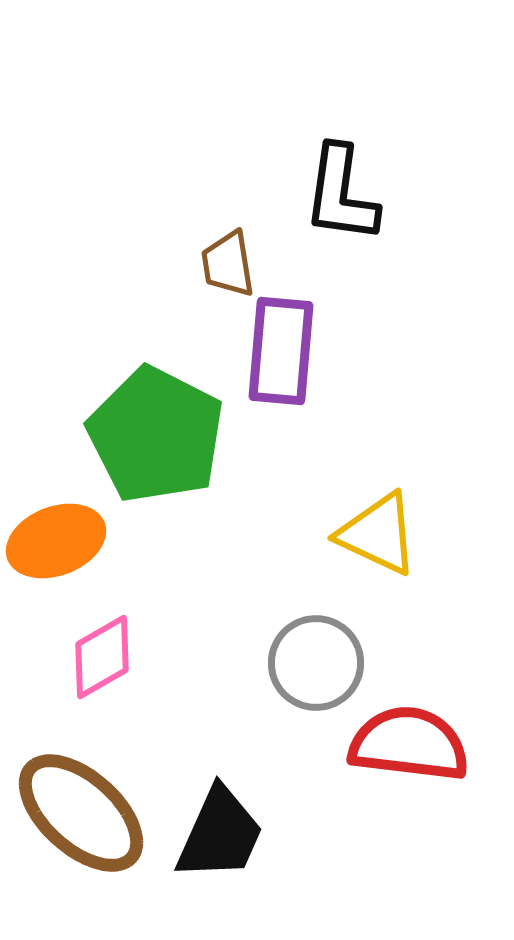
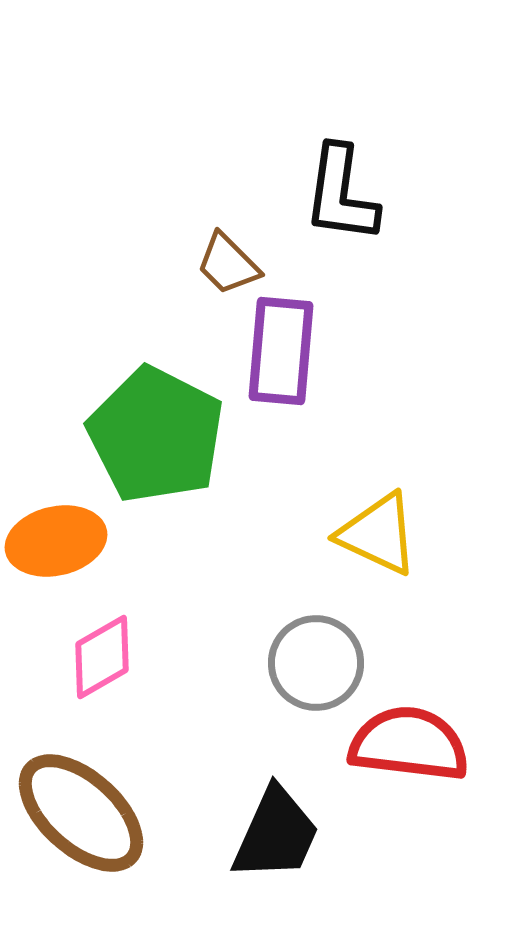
brown trapezoid: rotated 36 degrees counterclockwise
orange ellipse: rotated 8 degrees clockwise
black trapezoid: moved 56 px right
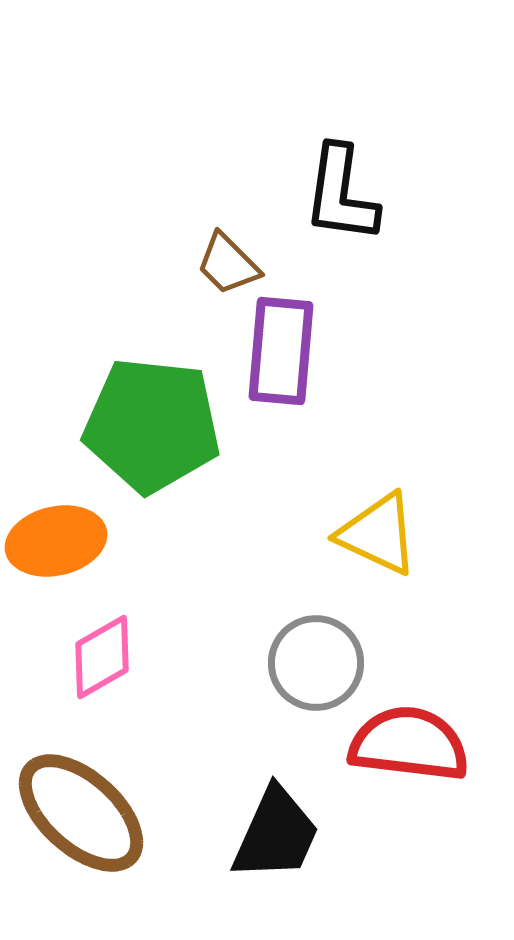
green pentagon: moved 4 px left, 10 px up; rotated 21 degrees counterclockwise
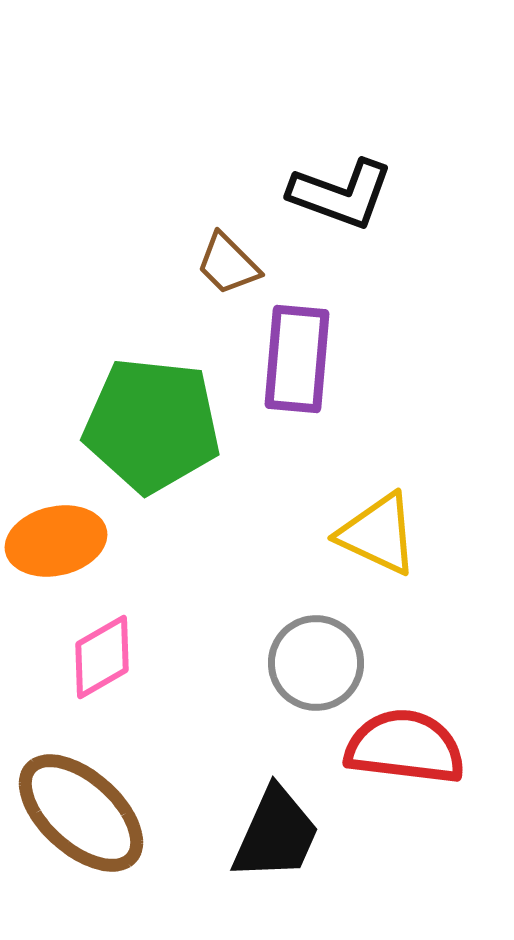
black L-shape: rotated 78 degrees counterclockwise
purple rectangle: moved 16 px right, 8 px down
red semicircle: moved 4 px left, 3 px down
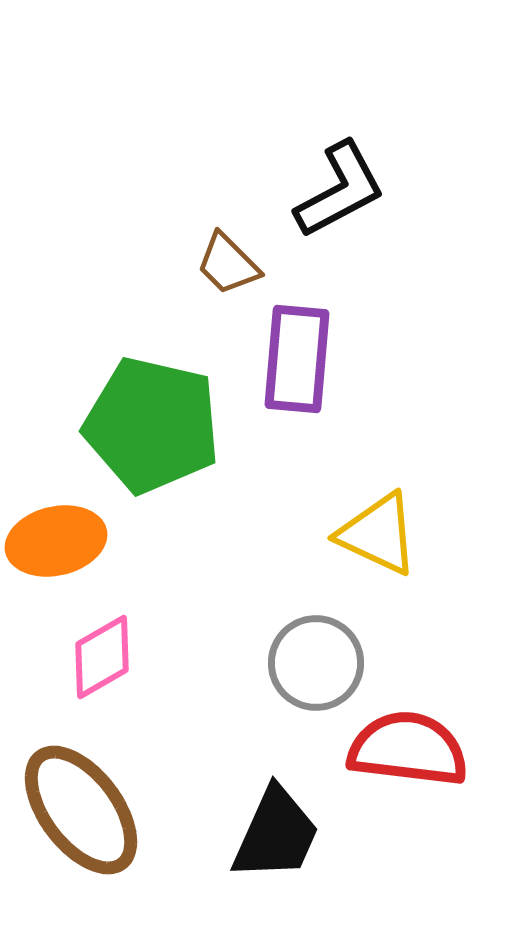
black L-shape: moved 1 px left, 4 px up; rotated 48 degrees counterclockwise
green pentagon: rotated 7 degrees clockwise
red semicircle: moved 3 px right, 2 px down
brown ellipse: moved 3 px up; rotated 11 degrees clockwise
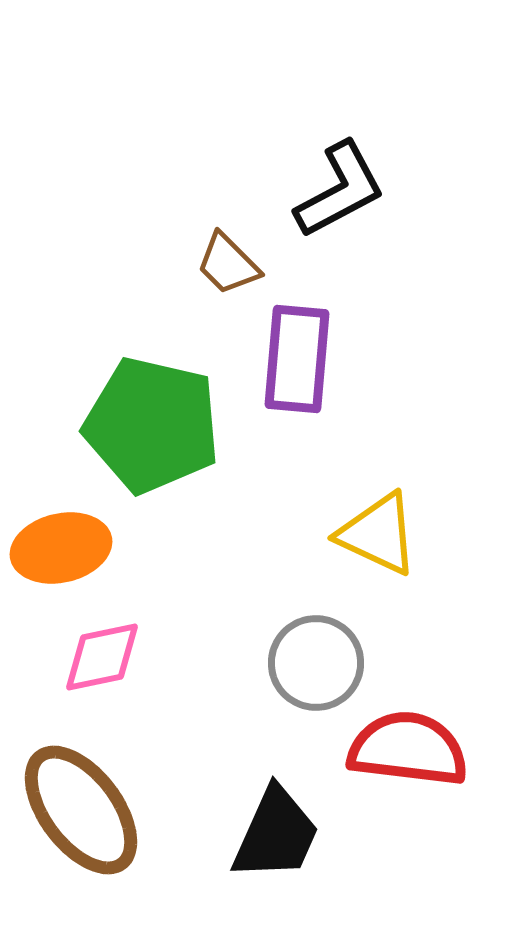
orange ellipse: moved 5 px right, 7 px down
pink diamond: rotated 18 degrees clockwise
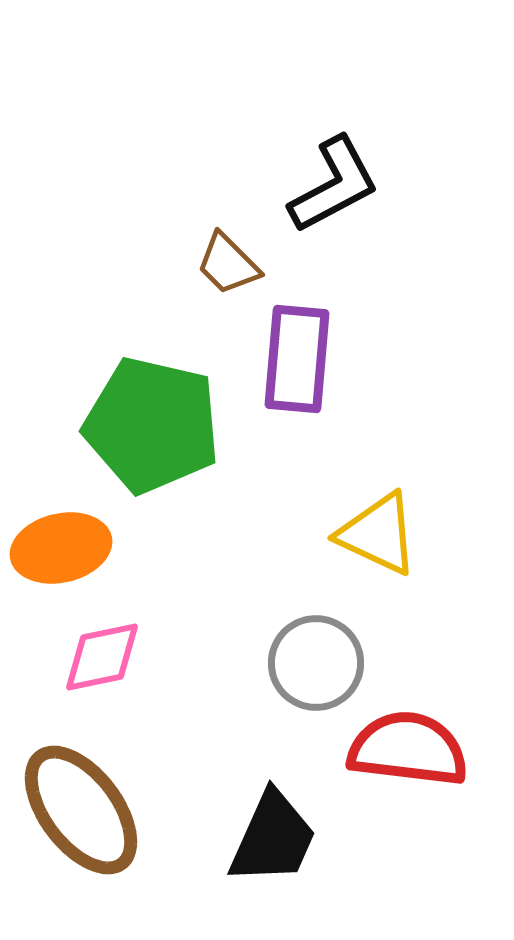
black L-shape: moved 6 px left, 5 px up
black trapezoid: moved 3 px left, 4 px down
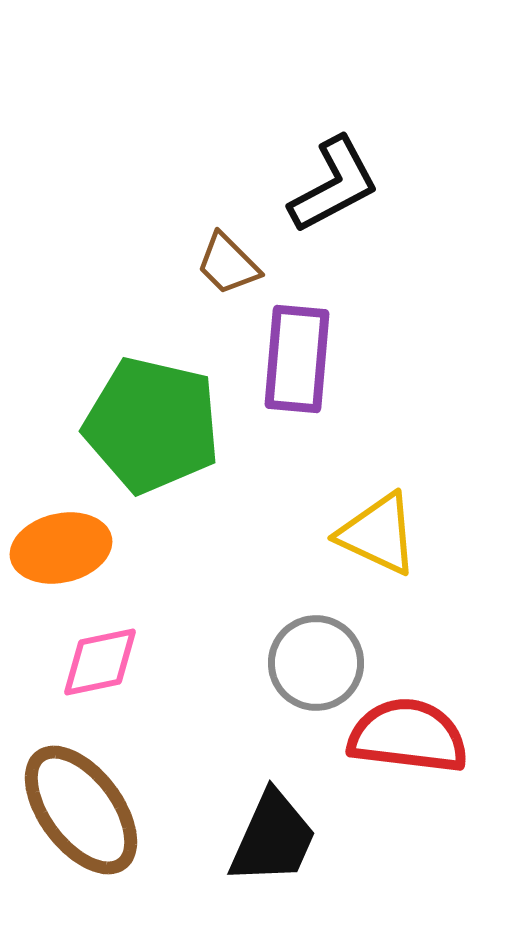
pink diamond: moved 2 px left, 5 px down
red semicircle: moved 13 px up
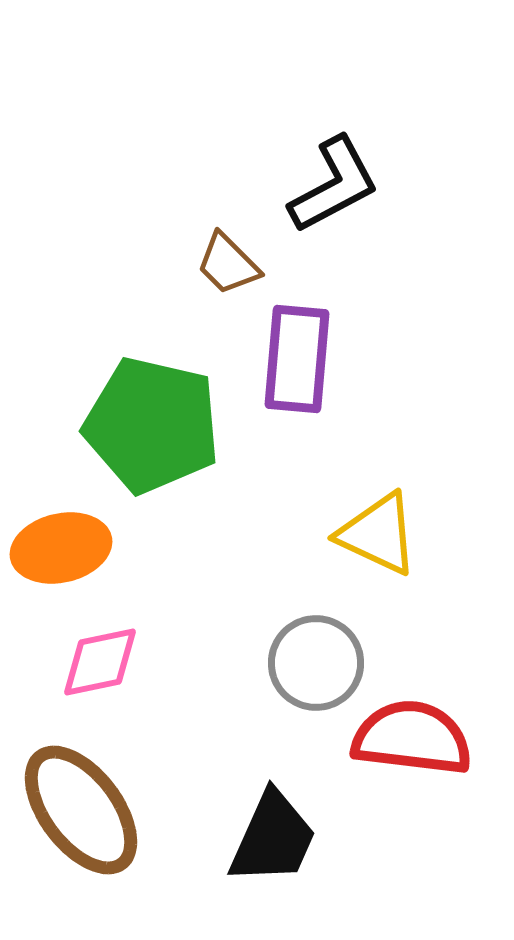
red semicircle: moved 4 px right, 2 px down
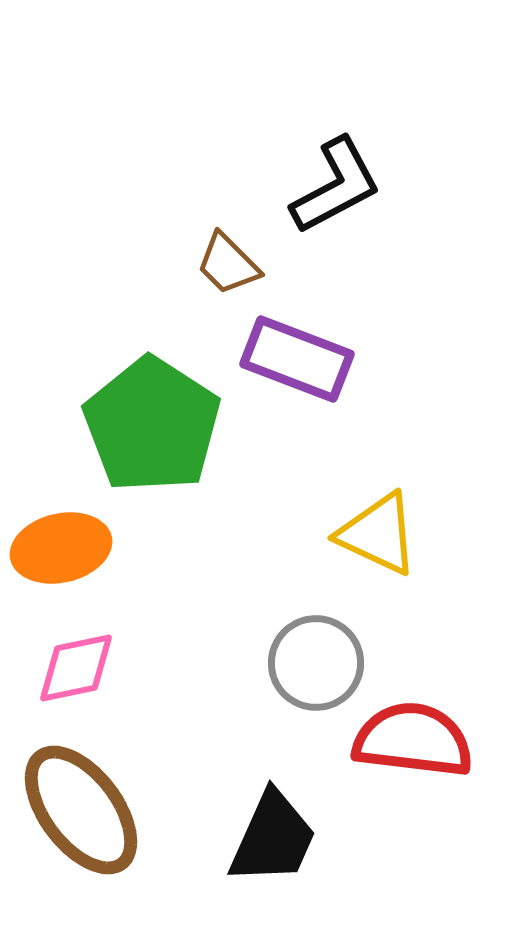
black L-shape: moved 2 px right, 1 px down
purple rectangle: rotated 74 degrees counterclockwise
green pentagon: rotated 20 degrees clockwise
pink diamond: moved 24 px left, 6 px down
red semicircle: moved 1 px right, 2 px down
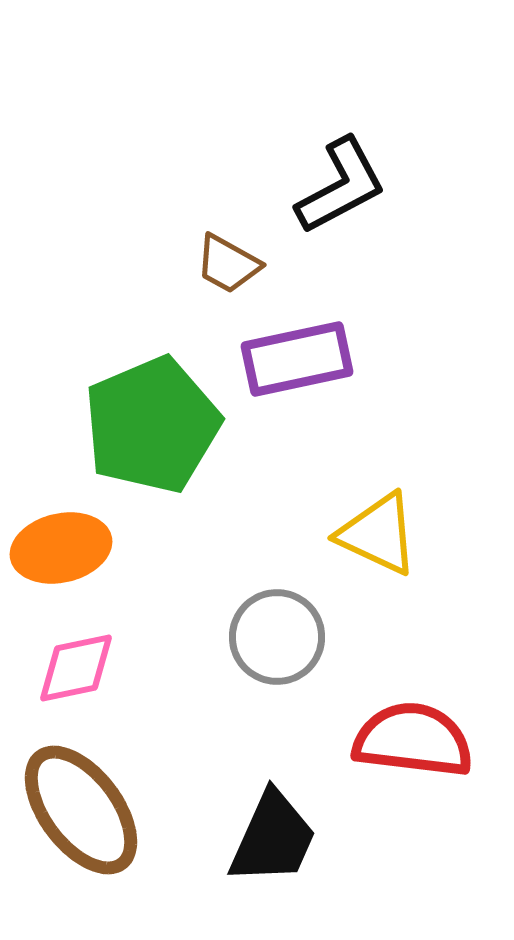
black L-shape: moved 5 px right
brown trapezoid: rotated 16 degrees counterclockwise
purple rectangle: rotated 33 degrees counterclockwise
green pentagon: rotated 16 degrees clockwise
gray circle: moved 39 px left, 26 px up
